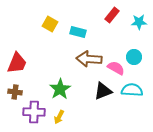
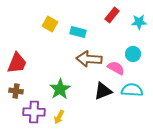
cyan circle: moved 1 px left, 3 px up
brown cross: moved 1 px right, 1 px up
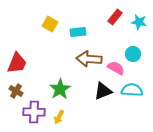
red rectangle: moved 3 px right, 2 px down
cyan star: rotated 14 degrees clockwise
cyan rectangle: rotated 21 degrees counterclockwise
brown cross: rotated 24 degrees clockwise
